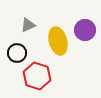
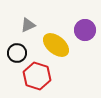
yellow ellipse: moved 2 px left, 4 px down; rotated 36 degrees counterclockwise
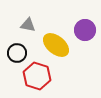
gray triangle: rotated 35 degrees clockwise
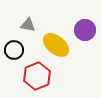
black circle: moved 3 px left, 3 px up
red hexagon: rotated 20 degrees clockwise
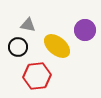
yellow ellipse: moved 1 px right, 1 px down
black circle: moved 4 px right, 3 px up
red hexagon: rotated 16 degrees clockwise
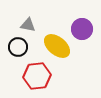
purple circle: moved 3 px left, 1 px up
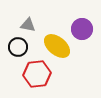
red hexagon: moved 2 px up
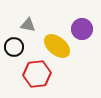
black circle: moved 4 px left
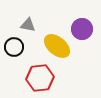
red hexagon: moved 3 px right, 4 px down
